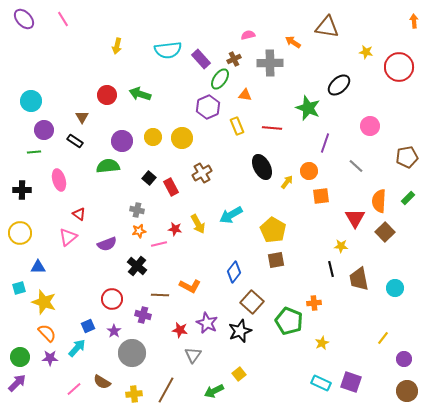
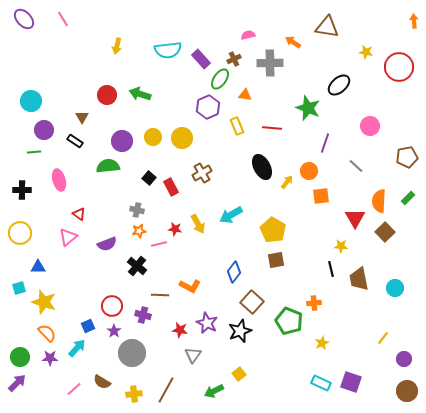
red circle at (112, 299): moved 7 px down
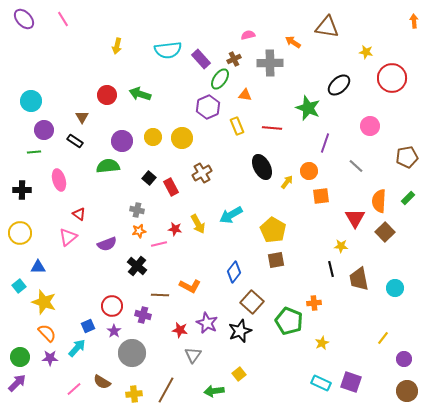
red circle at (399, 67): moved 7 px left, 11 px down
cyan square at (19, 288): moved 2 px up; rotated 24 degrees counterclockwise
green arrow at (214, 391): rotated 18 degrees clockwise
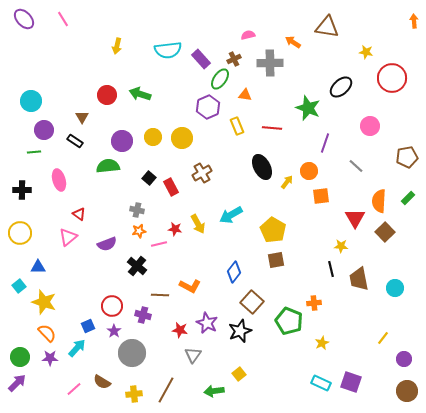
black ellipse at (339, 85): moved 2 px right, 2 px down
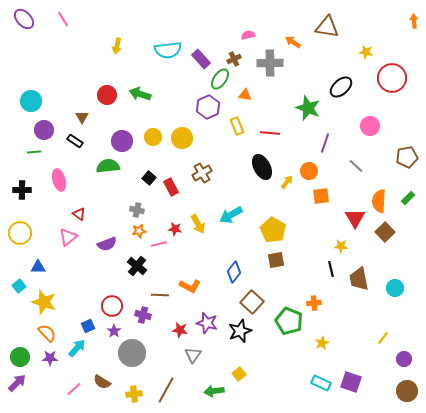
red line at (272, 128): moved 2 px left, 5 px down
purple star at (207, 323): rotated 10 degrees counterclockwise
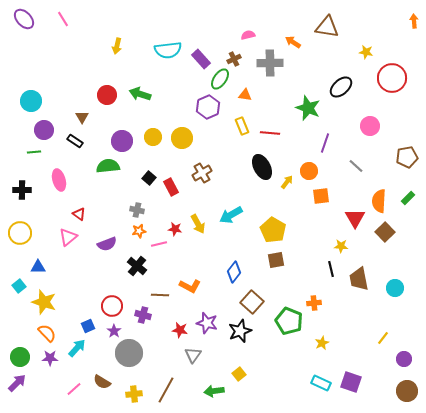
yellow rectangle at (237, 126): moved 5 px right
gray circle at (132, 353): moved 3 px left
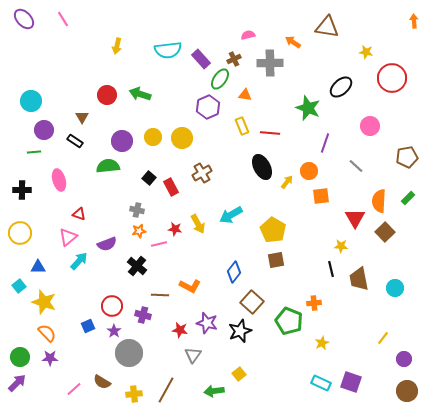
red triangle at (79, 214): rotated 16 degrees counterclockwise
cyan arrow at (77, 348): moved 2 px right, 87 px up
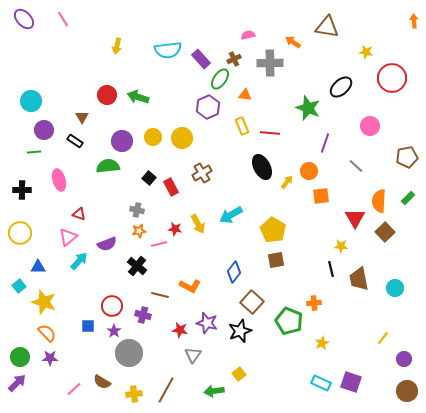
green arrow at (140, 94): moved 2 px left, 3 px down
brown line at (160, 295): rotated 12 degrees clockwise
blue square at (88, 326): rotated 24 degrees clockwise
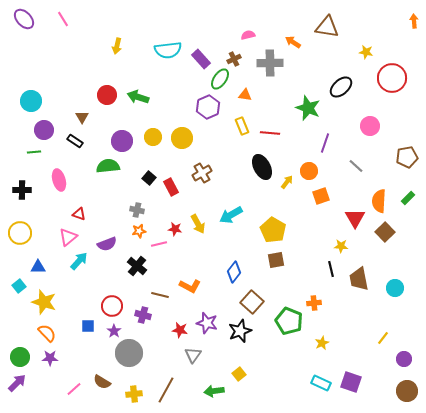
orange square at (321, 196): rotated 12 degrees counterclockwise
